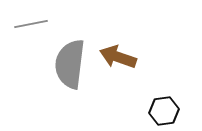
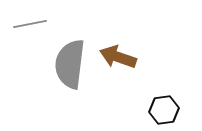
gray line: moved 1 px left
black hexagon: moved 1 px up
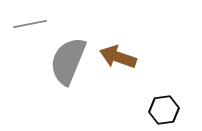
gray semicircle: moved 2 px left, 3 px up; rotated 15 degrees clockwise
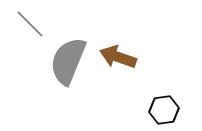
gray line: rotated 56 degrees clockwise
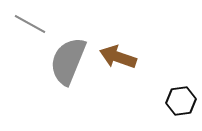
gray line: rotated 16 degrees counterclockwise
black hexagon: moved 17 px right, 9 px up
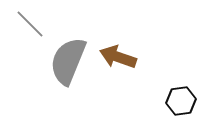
gray line: rotated 16 degrees clockwise
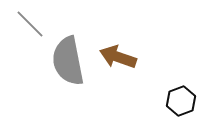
gray semicircle: rotated 33 degrees counterclockwise
black hexagon: rotated 12 degrees counterclockwise
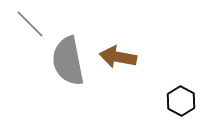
brown arrow: rotated 9 degrees counterclockwise
black hexagon: rotated 12 degrees counterclockwise
